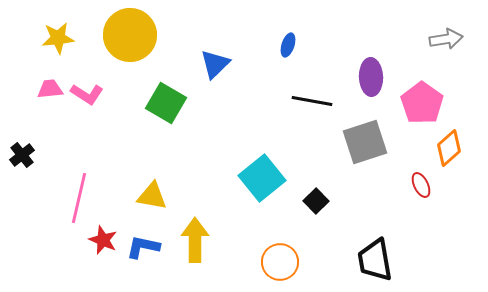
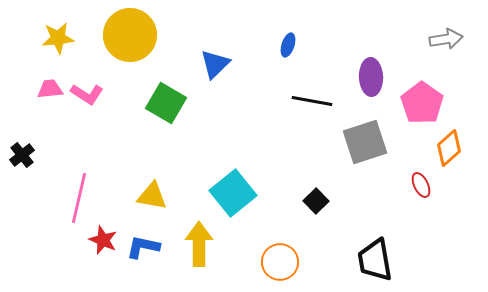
cyan square: moved 29 px left, 15 px down
yellow arrow: moved 4 px right, 4 px down
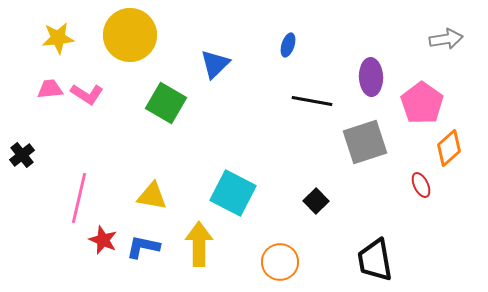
cyan square: rotated 24 degrees counterclockwise
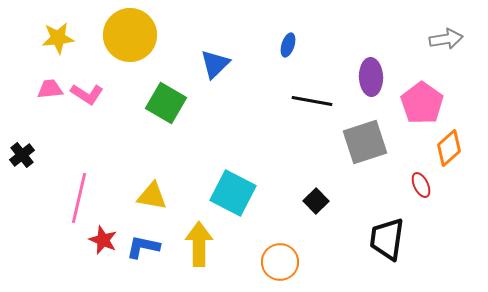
black trapezoid: moved 12 px right, 21 px up; rotated 18 degrees clockwise
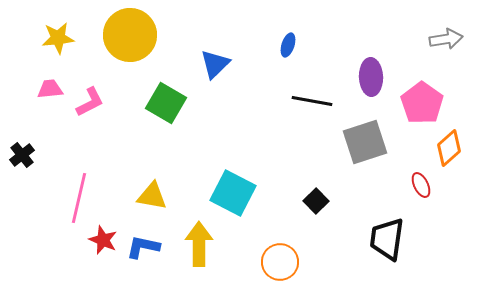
pink L-shape: moved 3 px right, 8 px down; rotated 60 degrees counterclockwise
